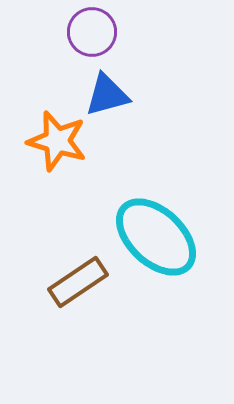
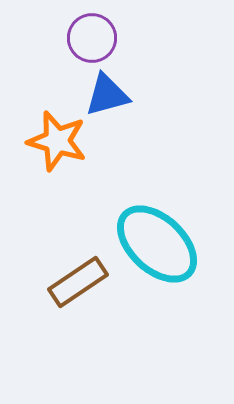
purple circle: moved 6 px down
cyan ellipse: moved 1 px right, 7 px down
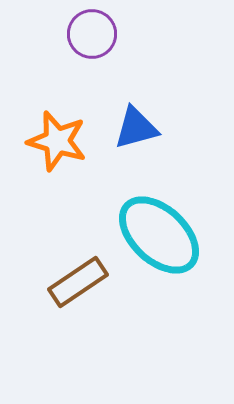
purple circle: moved 4 px up
blue triangle: moved 29 px right, 33 px down
cyan ellipse: moved 2 px right, 9 px up
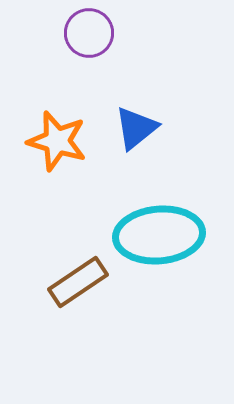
purple circle: moved 3 px left, 1 px up
blue triangle: rotated 24 degrees counterclockwise
cyan ellipse: rotated 48 degrees counterclockwise
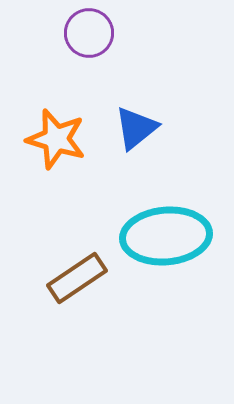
orange star: moved 1 px left, 2 px up
cyan ellipse: moved 7 px right, 1 px down
brown rectangle: moved 1 px left, 4 px up
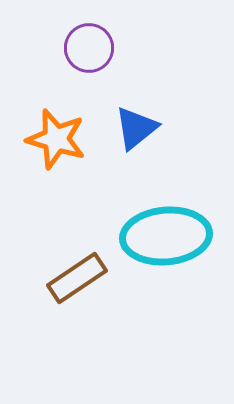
purple circle: moved 15 px down
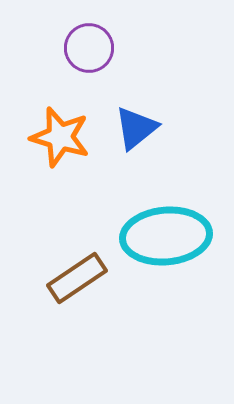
orange star: moved 4 px right, 2 px up
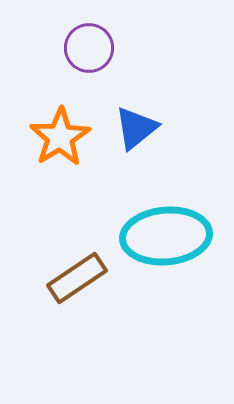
orange star: rotated 24 degrees clockwise
